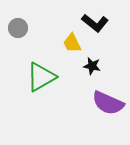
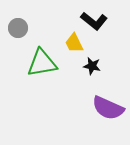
black L-shape: moved 1 px left, 2 px up
yellow trapezoid: moved 2 px right
green triangle: moved 1 px right, 14 px up; rotated 20 degrees clockwise
purple semicircle: moved 5 px down
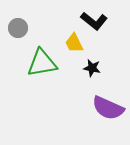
black star: moved 2 px down
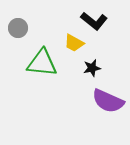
yellow trapezoid: rotated 35 degrees counterclockwise
green triangle: rotated 16 degrees clockwise
black star: rotated 24 degrees counterclockwise
purple semicircle: moved 7 px up
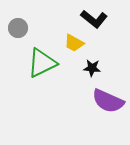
black L-shape: moved 2 px up
green triangle: rotated 32 degrees counterclockwise
black star: rotated 18 degrees clockwise
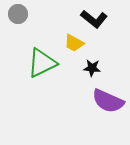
gray circle: moved 14 px up
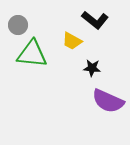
gray circle: moved 11 px down
black L-shape: moved 1 px right, 1 px down
yellow trapezoid: moved 2 px left, 2 px up
green triangle: moved 10 px left, 9 px up; rotated 32 degrees clockwise
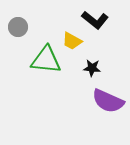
gray circle: moved 2 px down
green triangle: moved 14 px right, 6 px down
